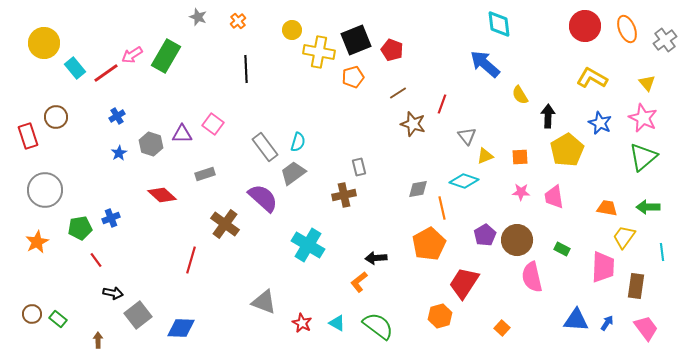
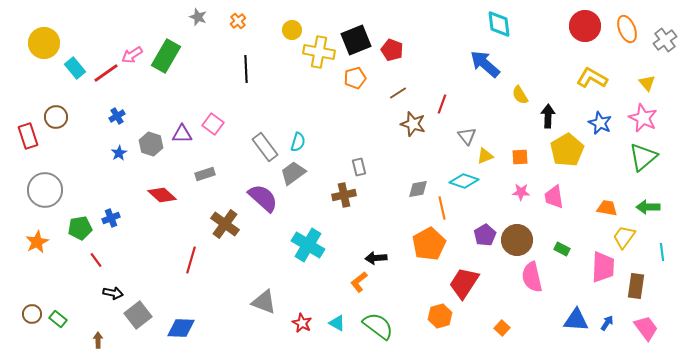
orange pentagon at (353, 77): moved 2 px right, 1 px down
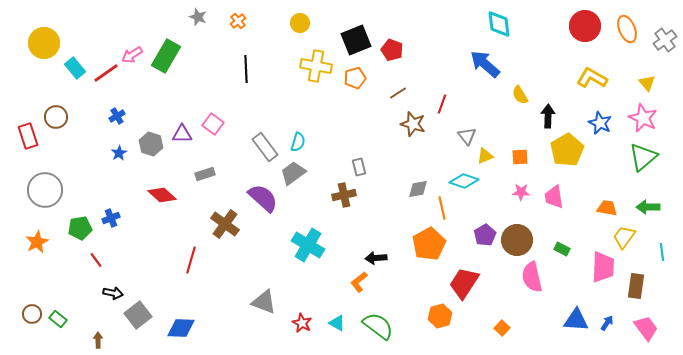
yellow circle at (292, 30): moved 8 px right, 7 px up
yellow cross at (319, 52): moved 3 px left, 14 px down
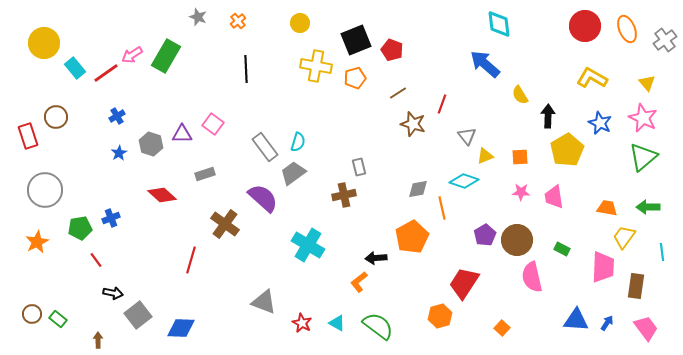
orange pentagon at (429, 244): moved 17 px left, 7 px up
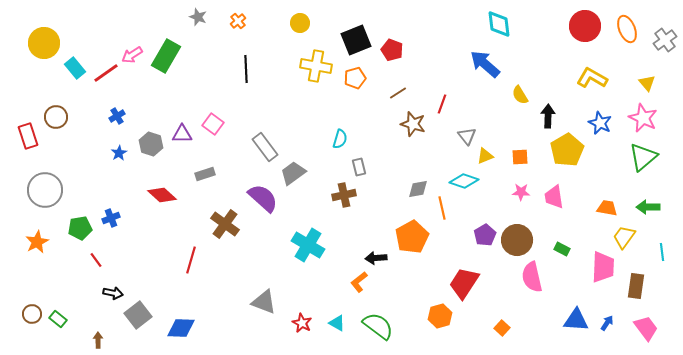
cyan semicircle at (298, 142): moved 42 px right, 3 px up
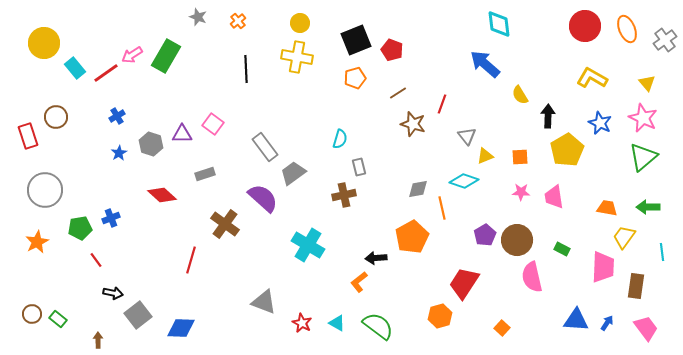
yellow cross at (316, 66): moved 19 px left, 9 px up
